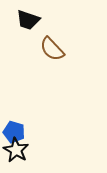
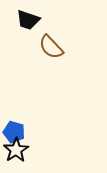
brown semicircle: moved 1 px left, 2 px up
black star: rotated 10 degrees clockwise
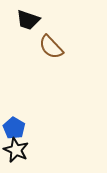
blue pentagon: moved 4 px up; rotated 15 degrees clockwise
black star: rotated 15 degrees counterclockwise
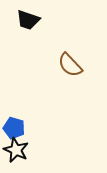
brown semicircle: moved 19 px right, 18 px down
blue pentagon: rotated 15 degrees counterclockwise
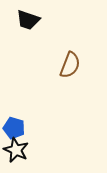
brown semicircle: rotated 116 degrees counterclockwise
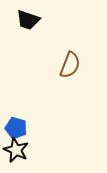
blue pentagon: moved 2 px right
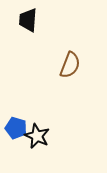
black trapezoid: rotated 75 degrees clockwise
black star: moved 21 px right, 14 px up
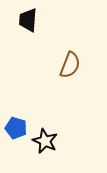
black star: moved 8 px right, 5 px down
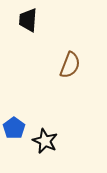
blue pentagon: moved 2 px left; rotated 20 degrees clockwise
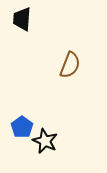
black trapezoid: moved 6 px left, 1 px up
blue pentagon: moved 8 px right, 1 px up
